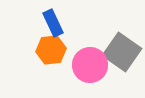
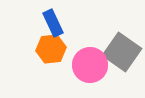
orange hexagon: moved 1 px up
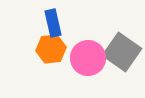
blue rectangle: rotated 12 degrees clockwise
pink circle: moved 2 px left, 7 px up
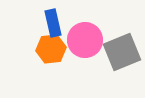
gray square: rotated 33 degrees clockwise
pink circle: moved 3 px left, 18 px up
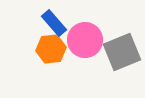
blue rectangle: moved 1 px right; rotated 28 degrees counterclockwise
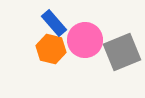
orange hexagon: rotated 20 degrees clockwise
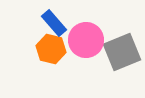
pink circle: moved 1 px right
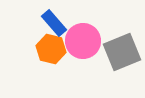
pink circle: moved 3 px left, 1 px down
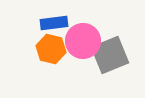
blue rectangle: rotated 56 degrees counterclockwise
gray square: moved 12 px left, 3 px down
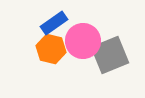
blue rectangle: rotated 28 degrees counterclockwise
